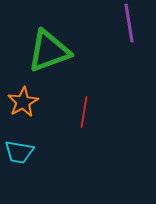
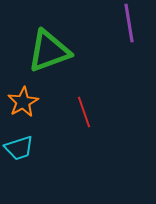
red line: rotated 28 degrees counterclockwise
cyan trapezoid: moved 4 px up; rotated 28 degrees counterclockwise
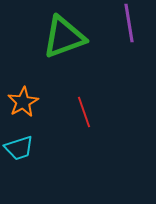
green triangle: moved 15 px right, 14 px up
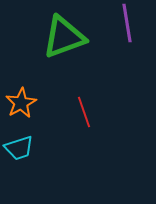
purple line: moved 2 px left
orange star: moved 2 px left, 1 px down
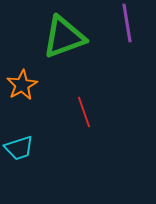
orange star: moved 1 px right, 18 px up
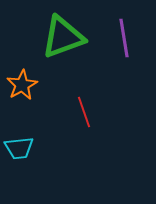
purple line: moved 3 px left, 15 px down
green triangle: moved 1 px left
cyan trapezoid: rotated 12 degrees clockwise
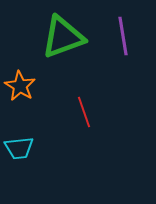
purple line: moved 1 px left, 2 px up
orange star: moved 2 px left, 1 px down; rotated 12 degrees counterclockwise
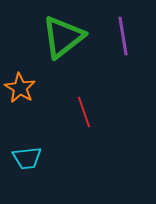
green triangle: rotated 18 degrees counterclockwise
orange star: moved 2 px down
cyan trapezoid: moved 8 px right, 10 px down
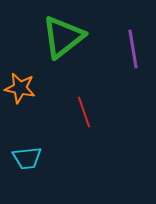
purple line: moved 10 px right, 13 px down
orange star: rotated 20 degrees counterclockwise
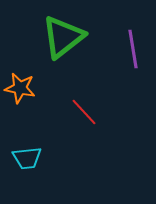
red line: rotated 24 degrees counterclockwise
